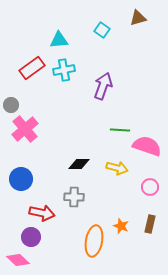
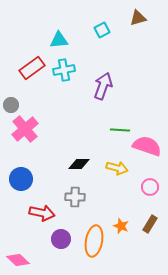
cyan square: rotated 28 degrees clockwise
gray cross: moved 1 px right
brown rectangle: rotated 18 degrees clockwise
purple circle: moved 30 px right, 2 px down
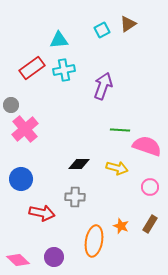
brown triangle: moved 10 px left, 6 px down; rotated 18 degrees counterclockwise
purple circle: moved 7 px left, 18 px down
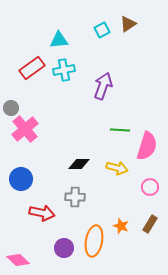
gray circle: moved 3 px down
pink semicircle: rotated 88 degrees clockwise
purple circle: moved 10 px right, 9 px up
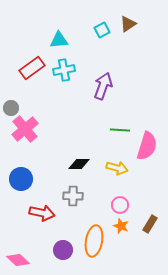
pink circle: moved 30 px left, 18 px down
gray cross: moved 2 px left, 1 px up
purple circle: moved 1 px left, 2 px down
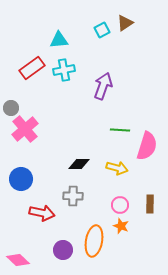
brown triangle: moved 3 px left, 1 px up
brown rectangle: moved 20 px up; rotated 30 degrees counterclockwise
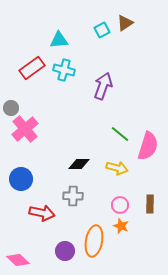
cyan cross: rotated 25 degrees clockwise
green line: moved 4 px down; rotated 36 degrees clockwise
pink semicircle: moved 1 px right
purple circle: moved 2 px right, 1 px down
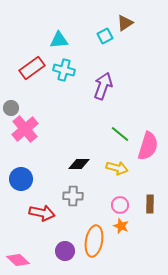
cyan square: moved 3 px right, 6 px down
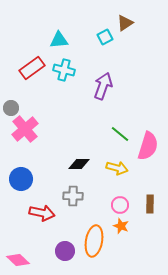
cyan square: moved 1 px down
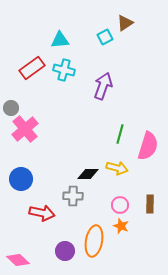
cyan triangle: moved 1 px right
green line: rotated 66 degrees clockwise
black diamond: moved 9 px right, 10 px down
